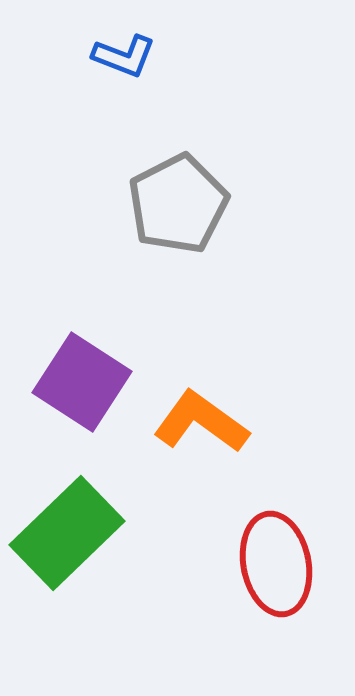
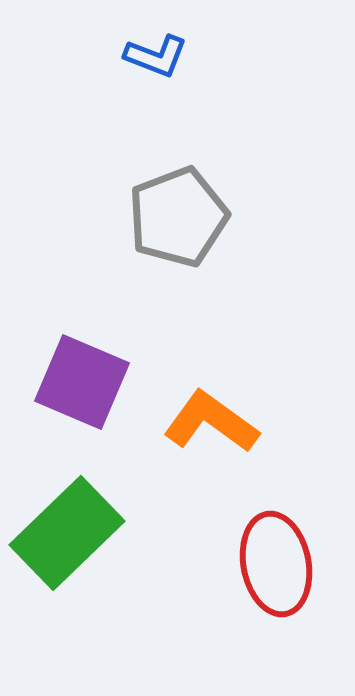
blue L-shape: moved 32 px right
gray pentagon: moved 13 px down; rotated 6 degrees clockwise
purple square: rotated 10 degrees counterclockwise
orange L-shape: moved 10 px right
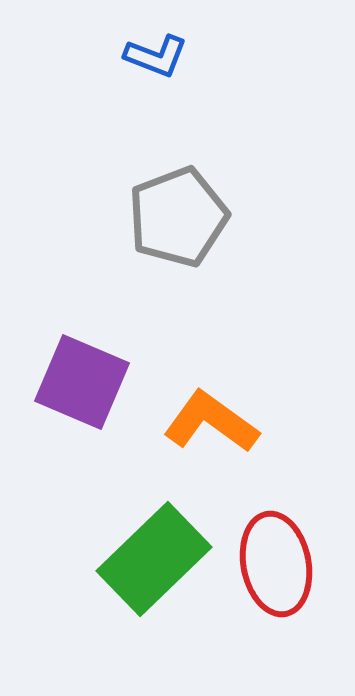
green rectangle: moved 87 px right, 26 px down
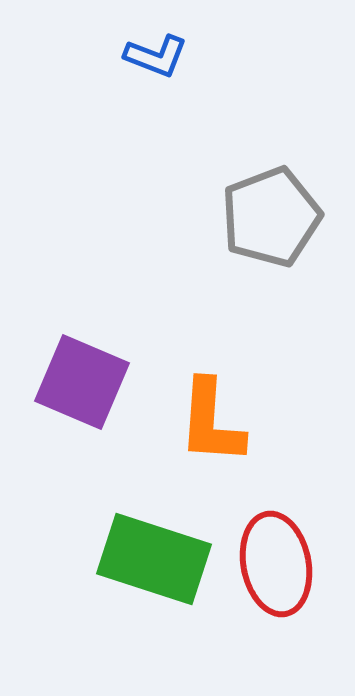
gray pentagon: moved 93 px right
orange L-shape: rotated 122 degrees counterclockwise
green rectangle: rotated 62 degrees clockwise
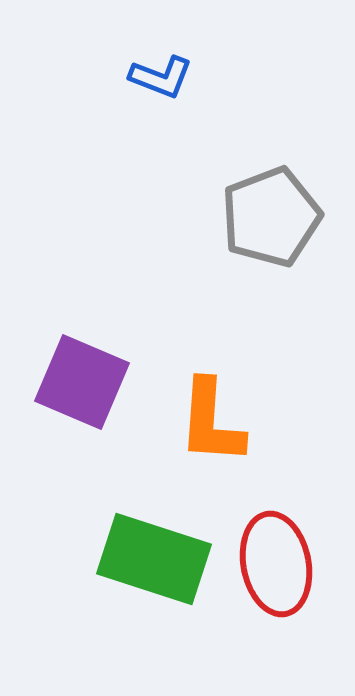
blue L-shape: moved 5 px right, 21 px down
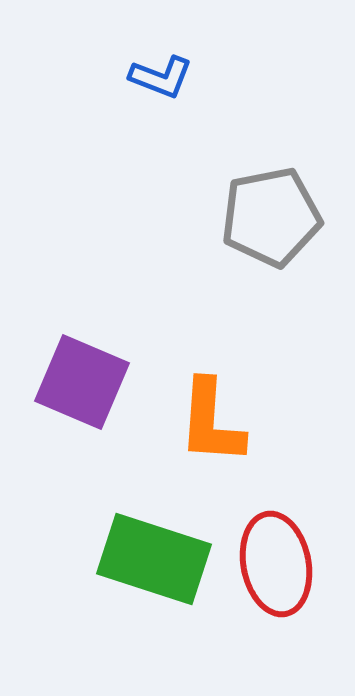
gray pentagon: rotated 10 degrees clockwise
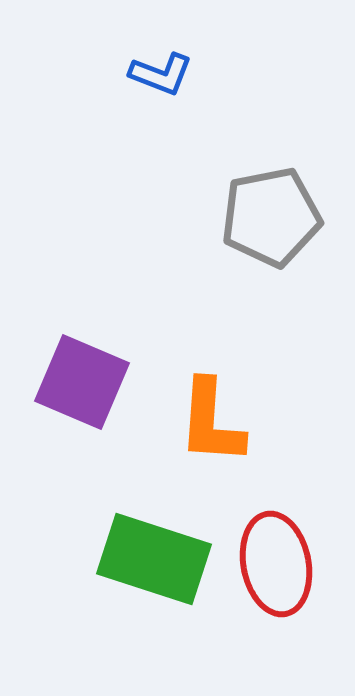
blue L-shape: moved 3 px up
